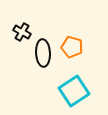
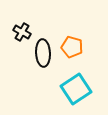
cyan square: moved 2 px right, 2 px up
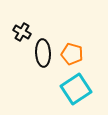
orange pentagon: moved 7 px down
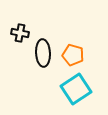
black cross: moved 2 px left, 1 px down; rotated 18 degrees counterclockwise
orange pentagon: moved 1 px right, 1 px down
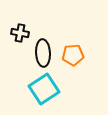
orange pentagon: rotated 20 degrees counterclockwise
cyan square: moved 32 px left
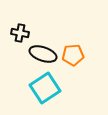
black ellipse: moved 1 px down; rotated 68 degrees counterclockwise
cyan square: moved 1 px right, 1 px up
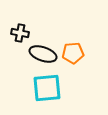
orange pentagon: moved 2 px up
cyan square: moved 2 px right; rotated 28 degrees clockwise
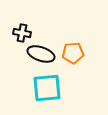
black cross: moved 2 px right
black ellipse: moved 2 px left
